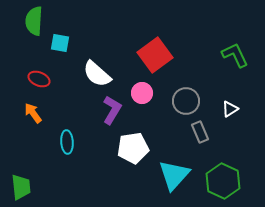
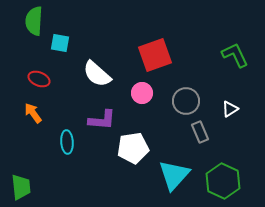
red square: rotated 16 degrees clockwise
purple L-shape: moved 10 px left, 10 px down; rotated 64 degrees clockwise
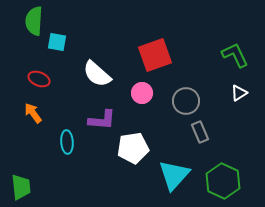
cyan square: moved 3 px left, 1 px up
white triangle: moved 9 px right, 16 px up
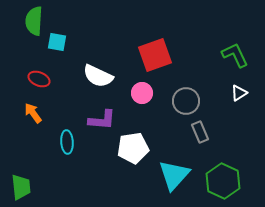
white semicircle: moved 1 px right, 2 px down; rotated 16 degrees counterclockwise
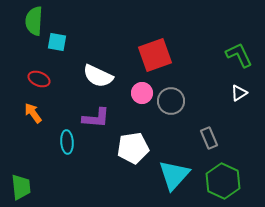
green L-shape: moved 4 px right
gray circle: moved 15 px left
purple L-shape: moved 6 px left, 2 px up
gray rectangle: moved 9 px right, 6 px down
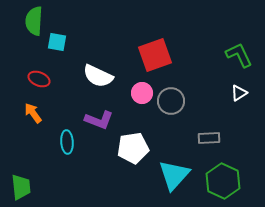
purple L-shape: moved 3 px right, 2 px down; rotated 16 degrees clockwise
gray rectangle: rotated 70 degrees counterclockwise
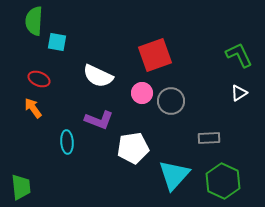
orange arrow: moved 5 px up
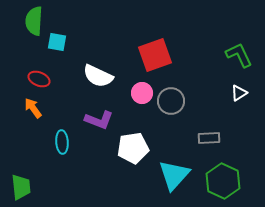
cyan ellipse: moved 5 px left
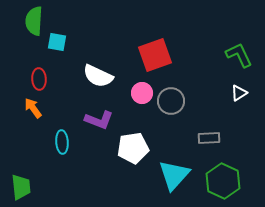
red ellipse: rotated 65 degrees clockwise
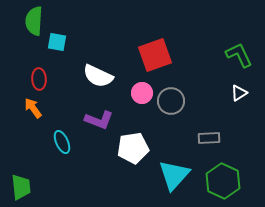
cyan ellipse: rotated 20 degrees counterclockwise
